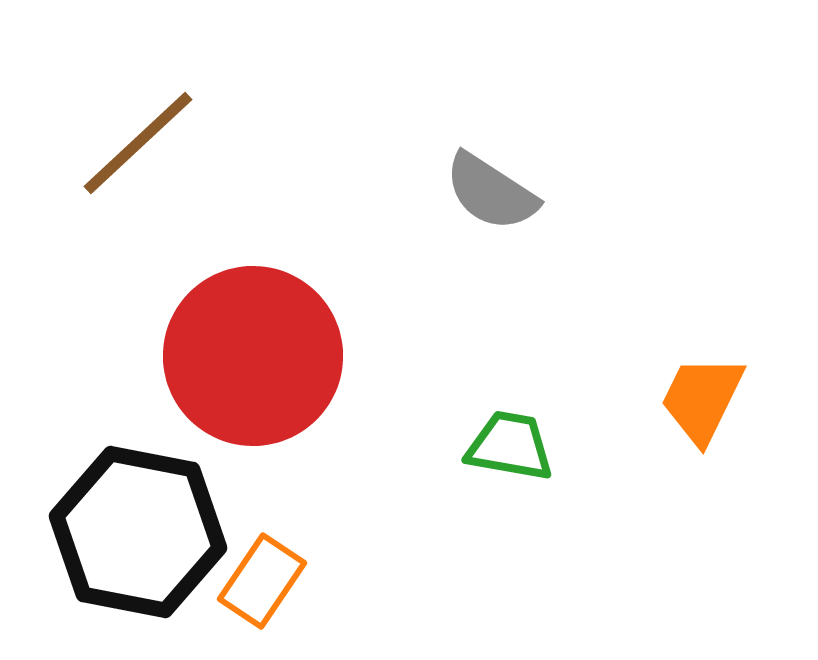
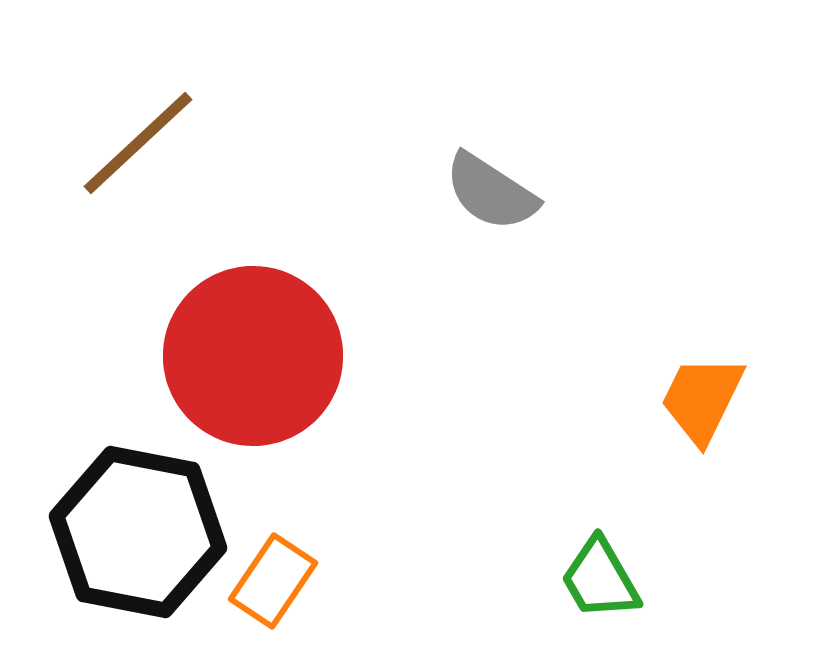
green trapezoid: moved 90 px right, 133 px down; rotated 130 degrees counterclockwise
orange rectangle: moved 11 px right
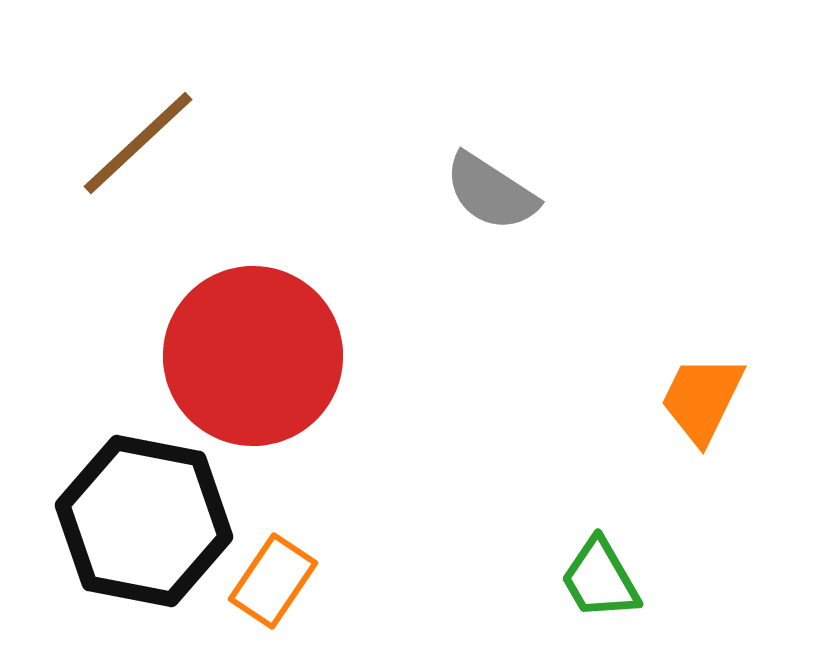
black hexagon: moved 6 px right, 11 px up
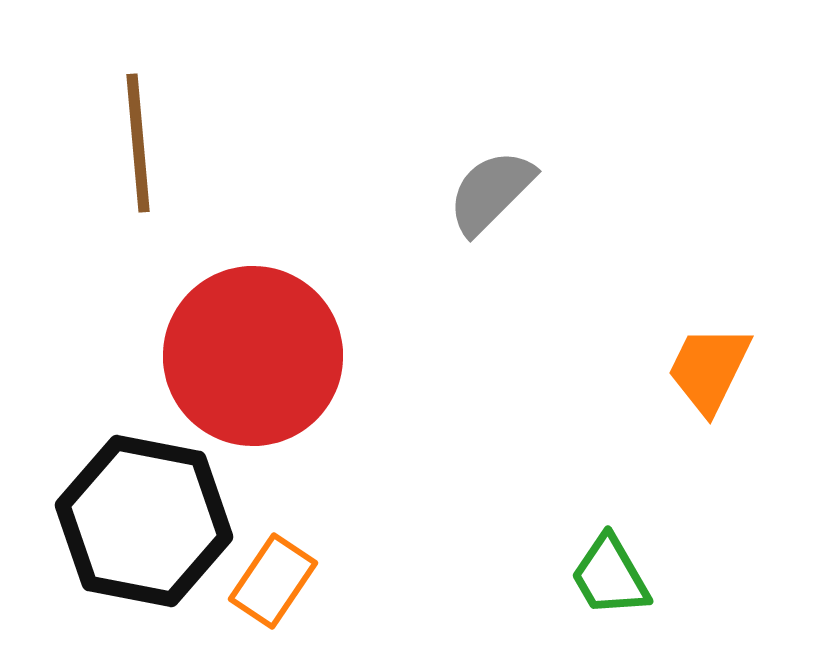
brown line: rotated 52 degrees counterclockwise
gray semicircle: rotated 102 degrees clockwise
orange trapezoid: moved 7 px right, 30 px up
green trapezoid: moved 10 px right, 3 px up
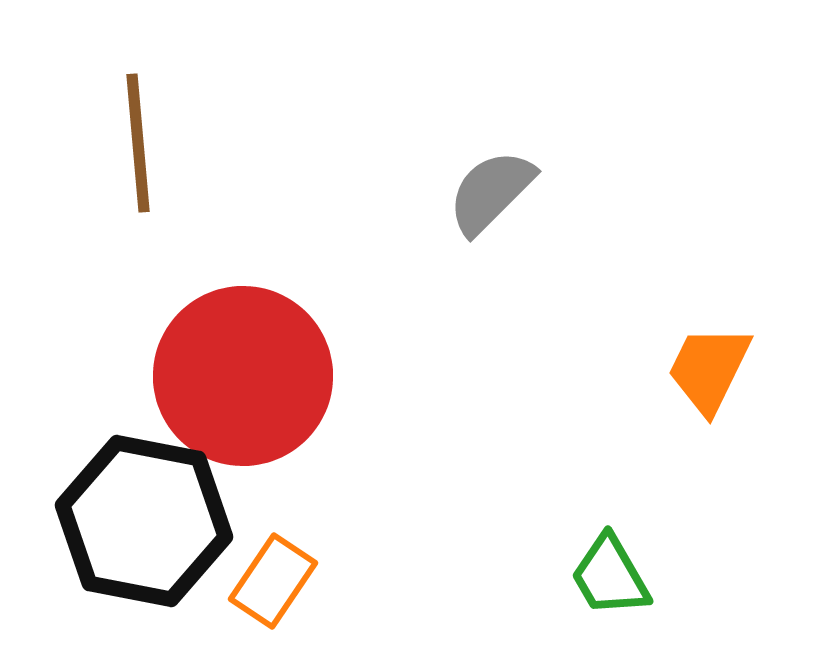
red circle: moved 10 px left, 20 px down
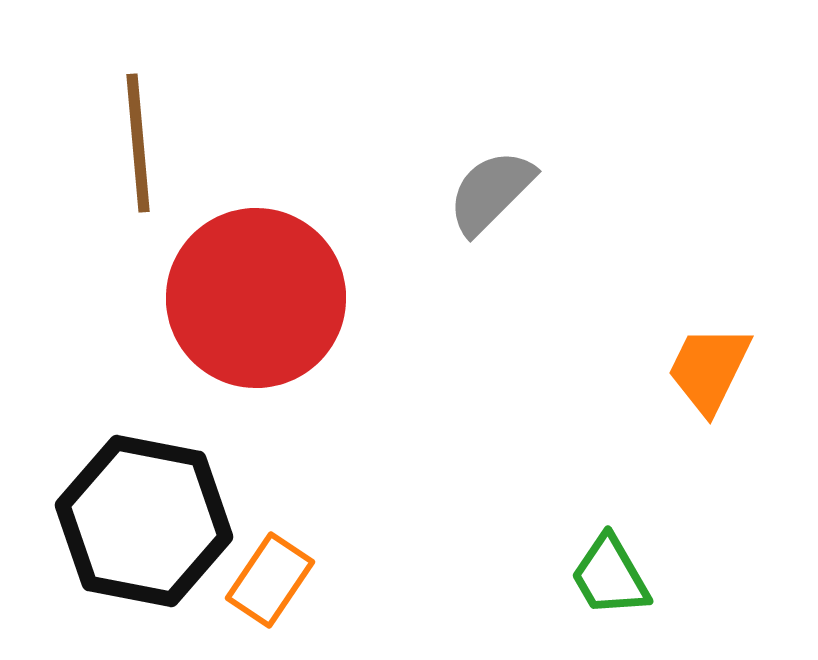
red circle: moved 13 px right, 78 px up
orange rectangle: moved 3 px left, 1 px up
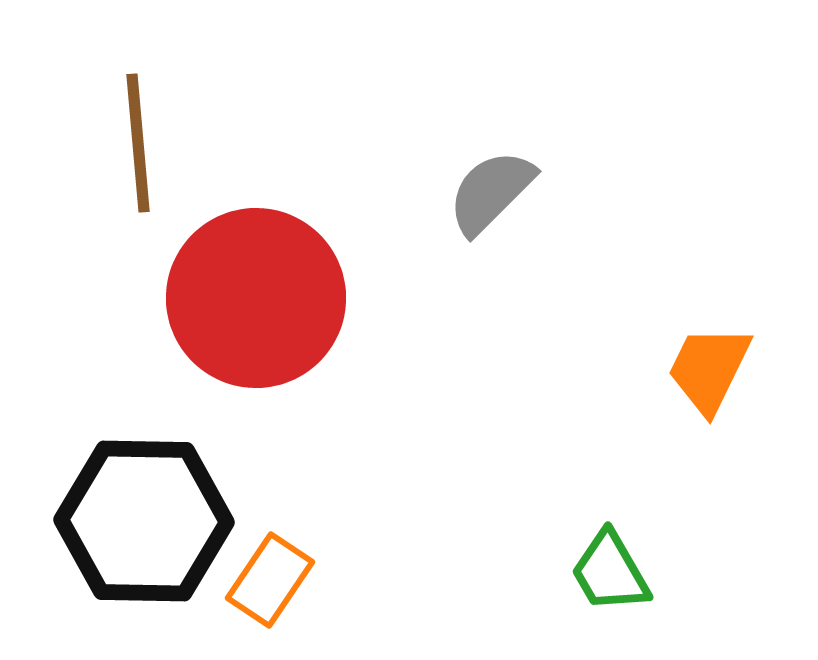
black hexagon: rotated 10 degrees counterclockwise
green trapezoid: moved 4 px up
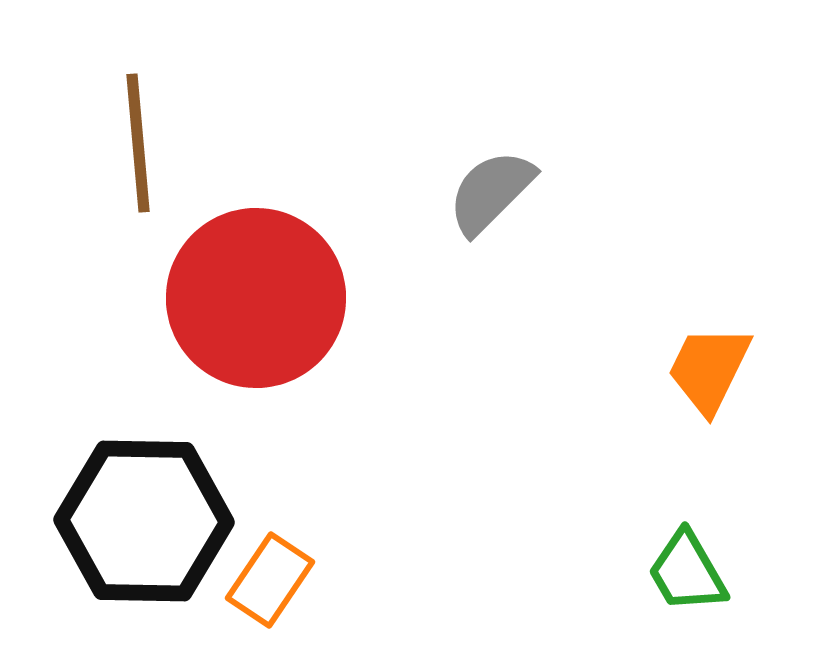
green trapezoid: moved 77 px right
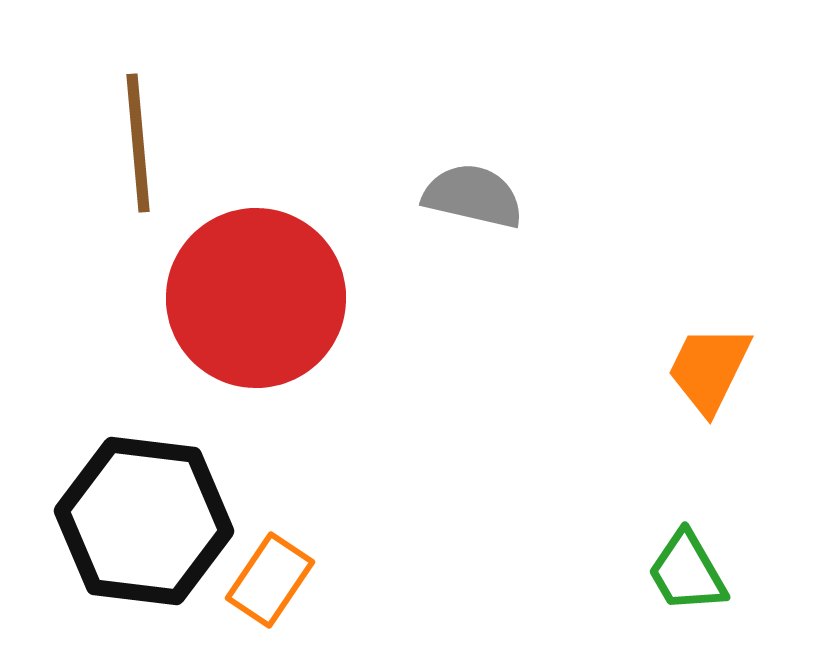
gray semicircle: moved 18 px left, 4 px down; rotated 58 degrees clockwise
black hexagon: rotated 6 degrees clockwise
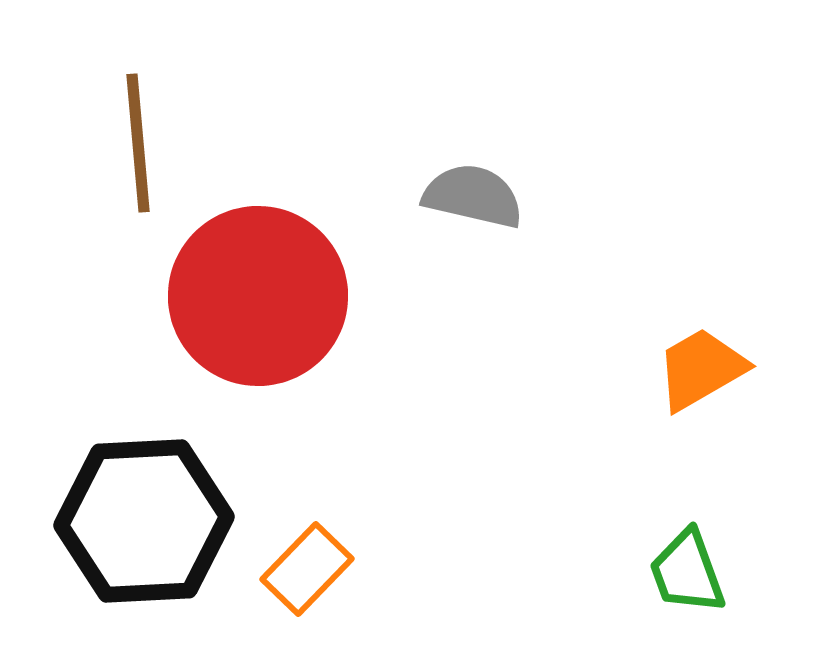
red circle: moved 2 px right, 2 px up
orange trapezoid: moved 8 px left; rotated 34 degrees clockwise
black hexagon: rotated 10 degrees counterclockwise
green trapezoid: rotated 10 degrees clockwise
orange rectangle: moved 37 px right, 11 px up; rotated 10 degrees clockwise
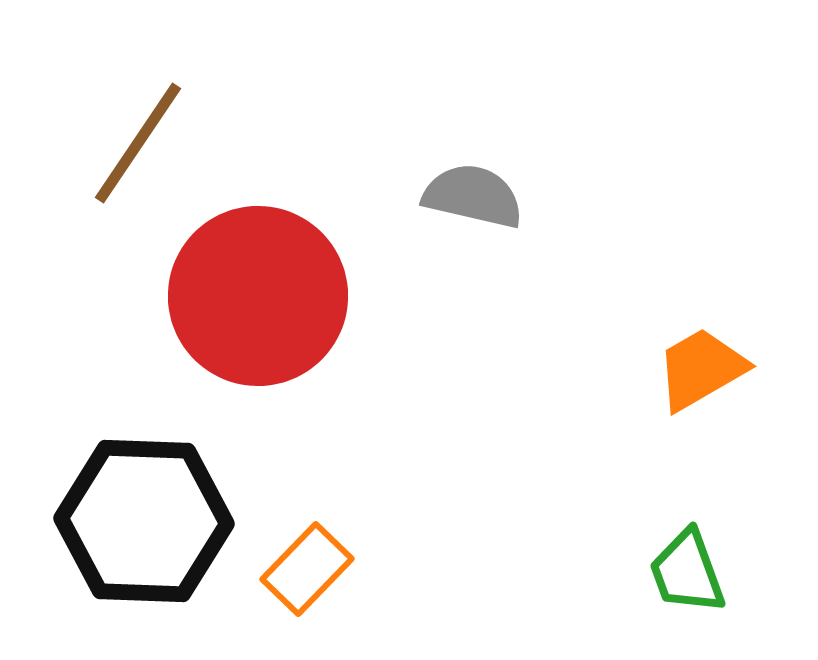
brown line: rotated 39 degrees clockwise
black hexagon: rotated 5 degrees clockwise
